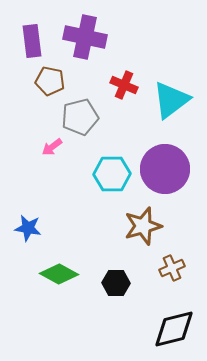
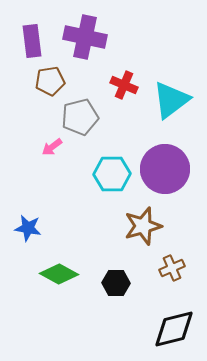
brown pentagon: rotated 20 degrees counterclockwise
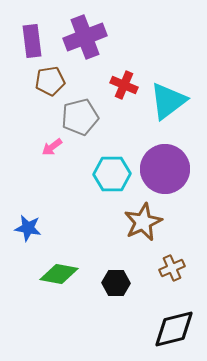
purple cross: rotated 33 degrees counterclockwise
cyan triangle: moved 3 px left, 1 px down
brown star: moved 4 px up; rotated 9 degrees counterclockwise
green diamond: rotated 18 degrees counterclockwise
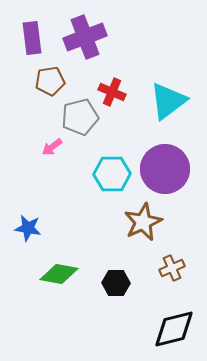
purple rectangle: moved 3 px up
red cross: moved 12 px left, 7 px down
